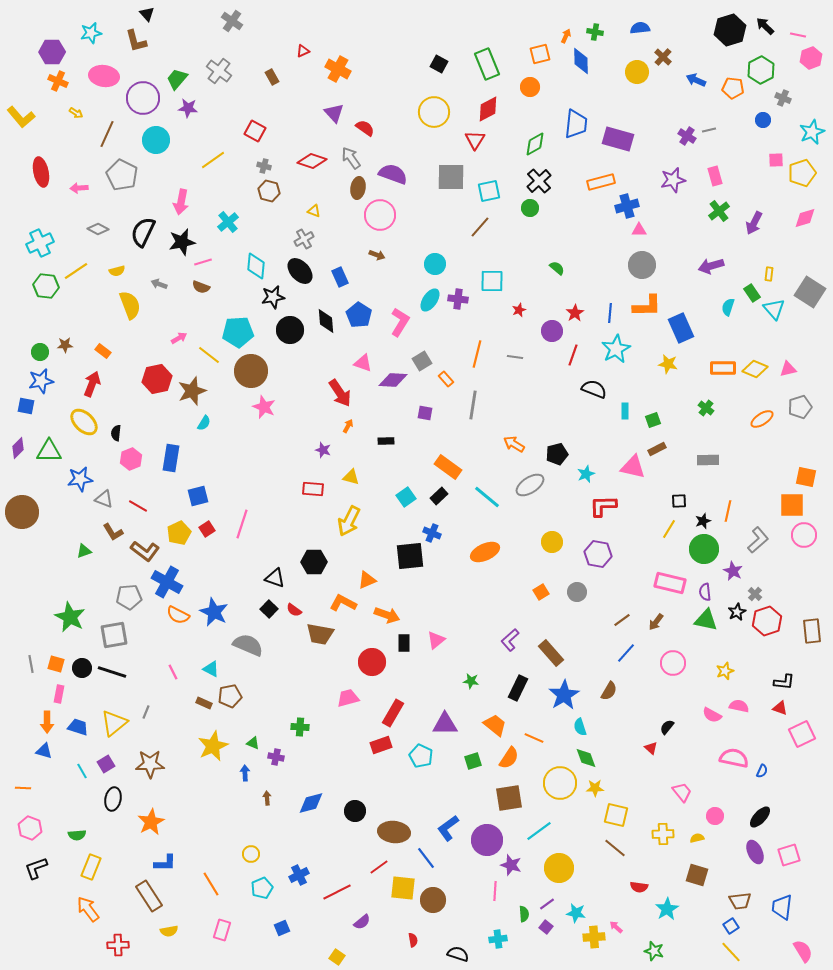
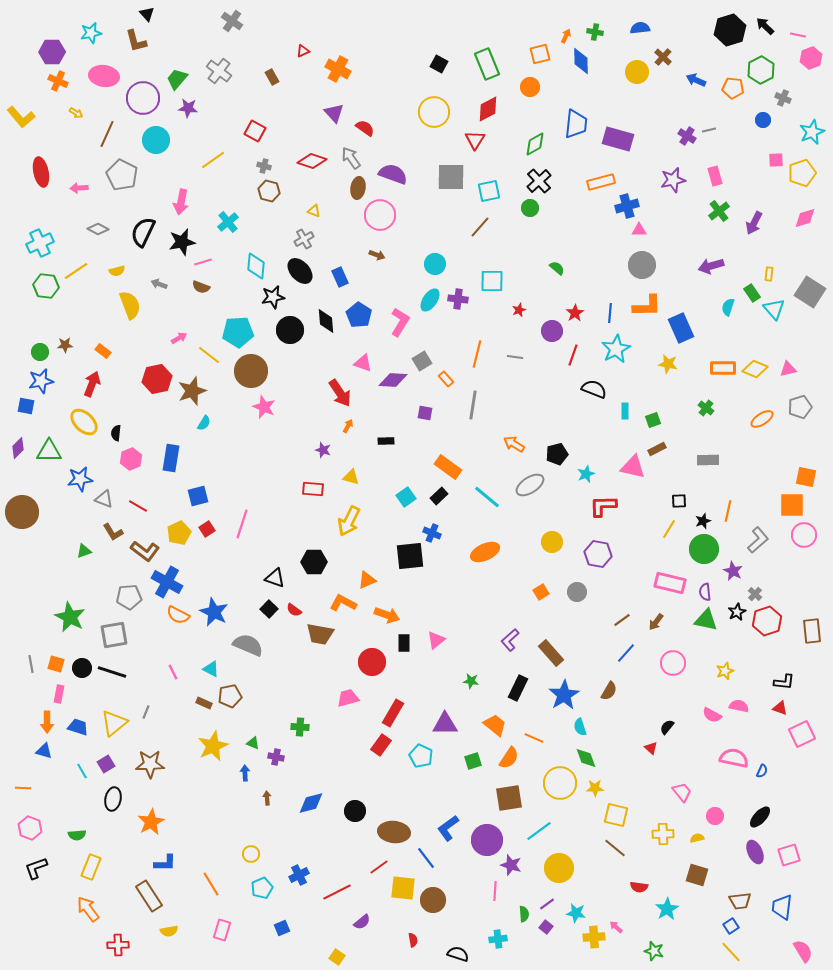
red rectangle at (381, 745): rotated 35 degrees counterclockwise
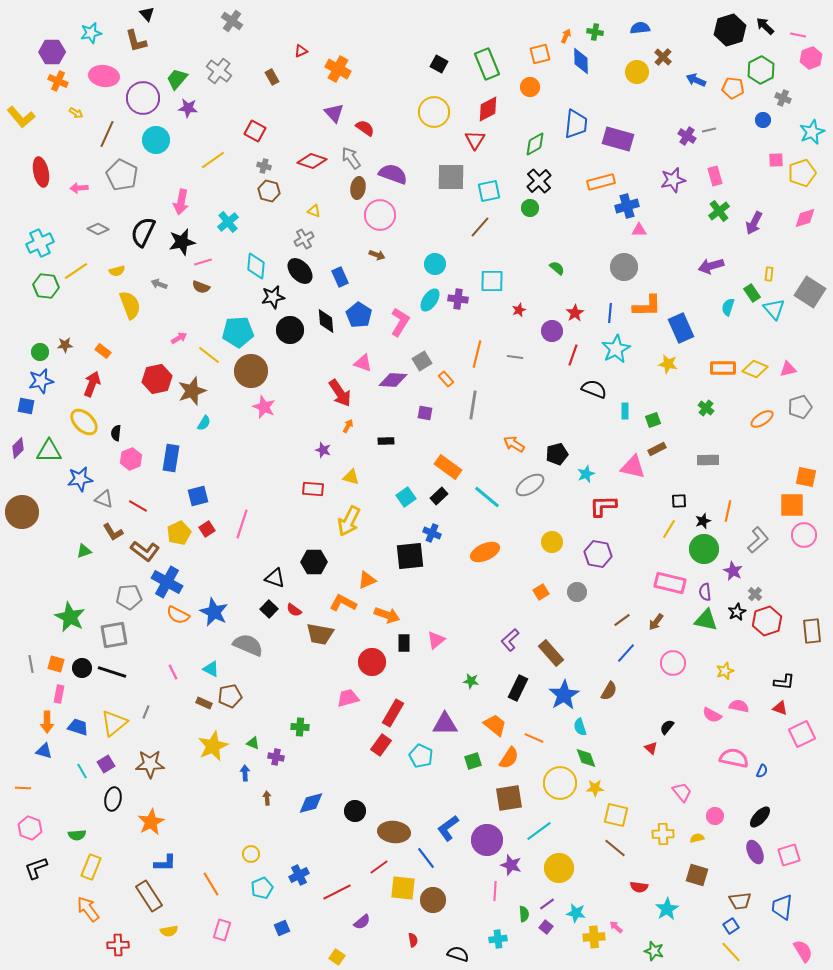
red triangle at (303, 51): moved 2 px left
gray circle at (642, 265): moved 18 px left, 2 px down
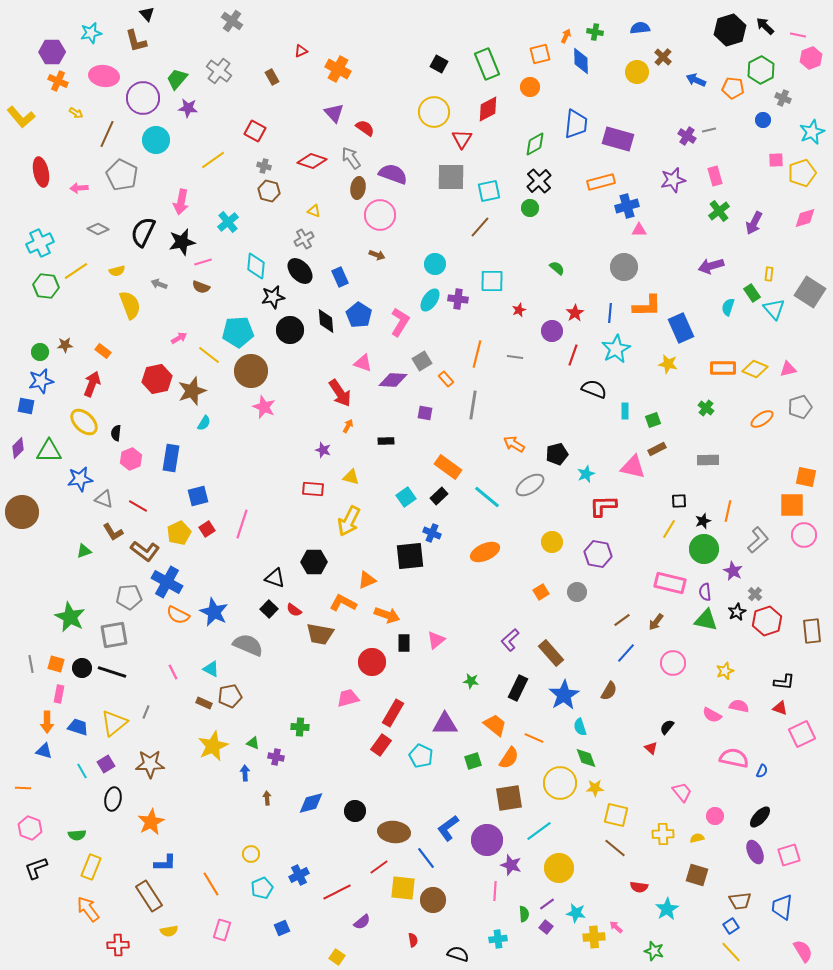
red triangle at (475, 140): moved 13 px left, 1 px up
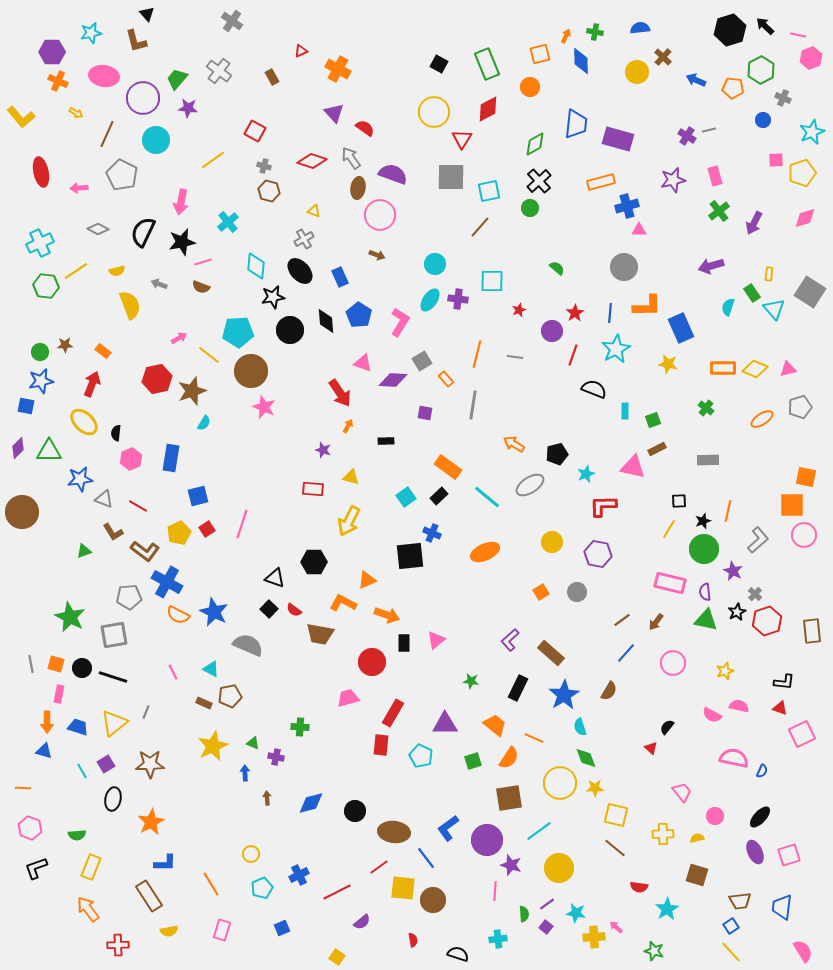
brown rectangle at (551, 653): rotated 8 degrees counterclockwise
black line at (112, 672): moved 1 px right, 5 px down
red rectangle at (381, 745): rotated 30 degrees counterclockwise
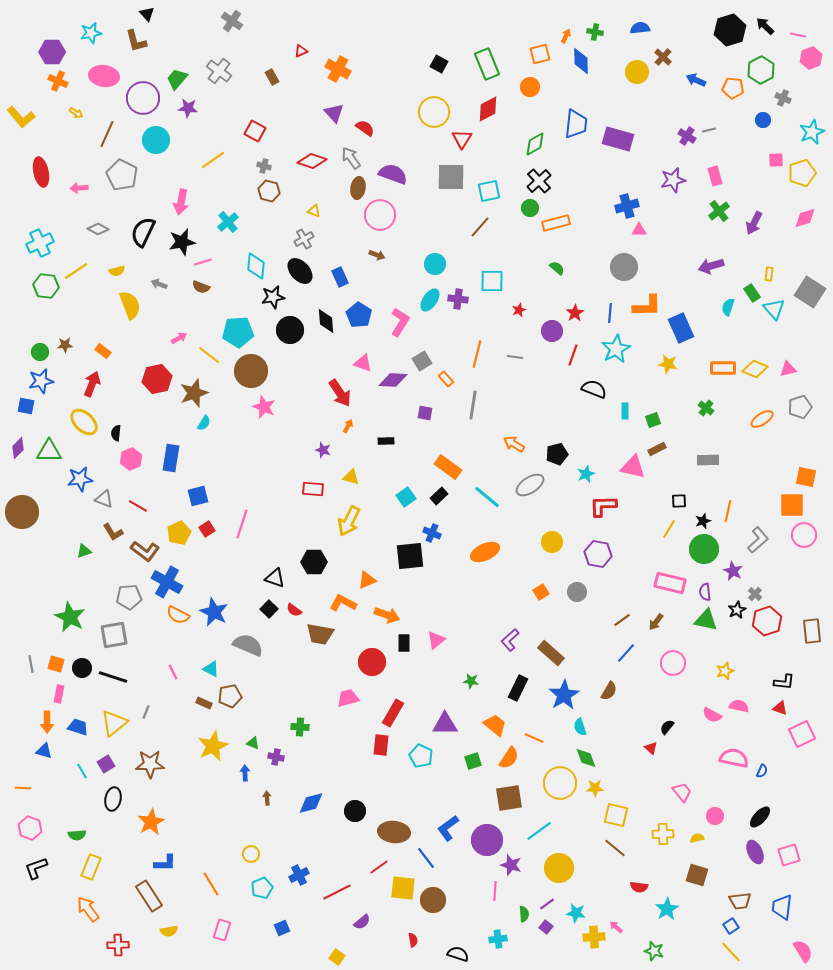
orange rectangle at (601, 182): moved 45 px left, 41 px down
brown star at (192, 391): moved 2 px right, 2 px down
black star at (737, 612): moved 2 px up
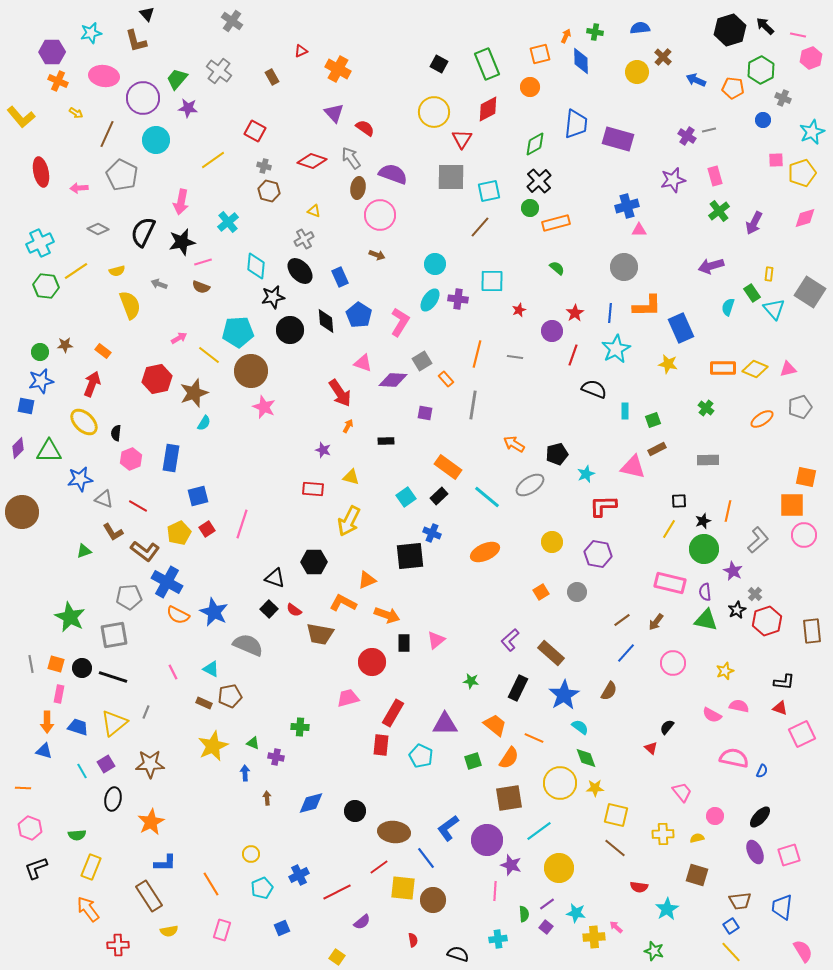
cyan semicircle at (580, 727): rotated 144 degrees clockwise
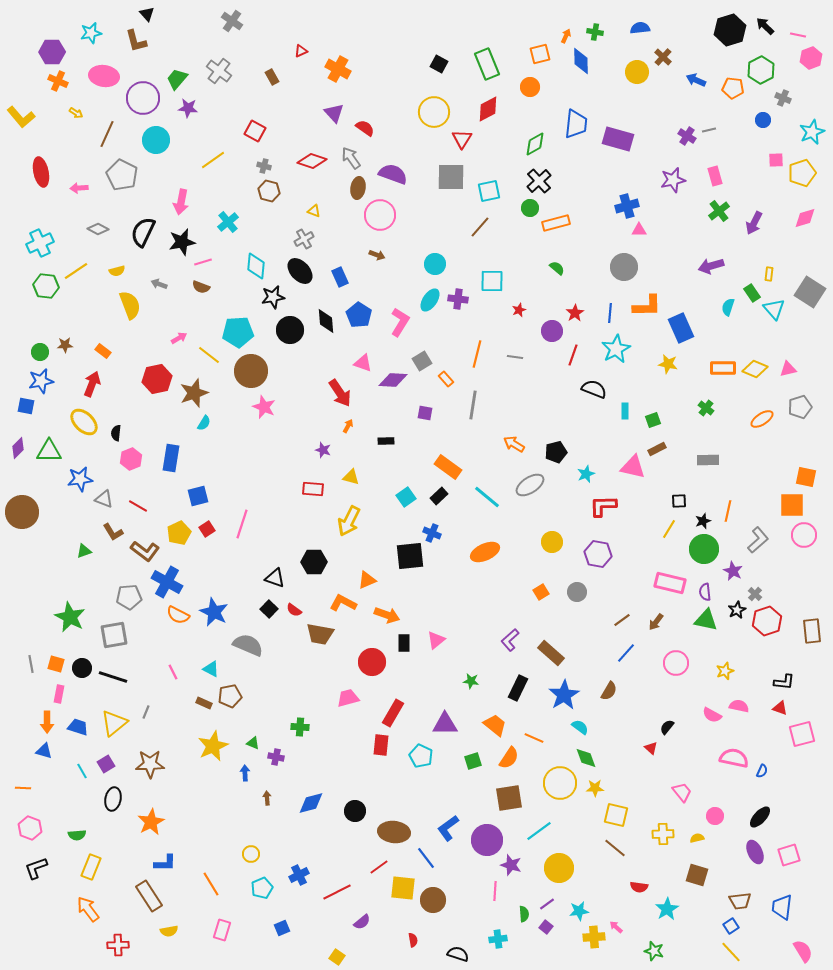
black pentagon at (557, 454): moved 1 px left, 2 px up
pink circle at (673, 663): moved 3 px right
pink square at (802, 734): rotated 12 degrees clockwise
cyan star at (576, 913): moved 3 px right, 2 px up; rotated 18 degrees counterclockwise
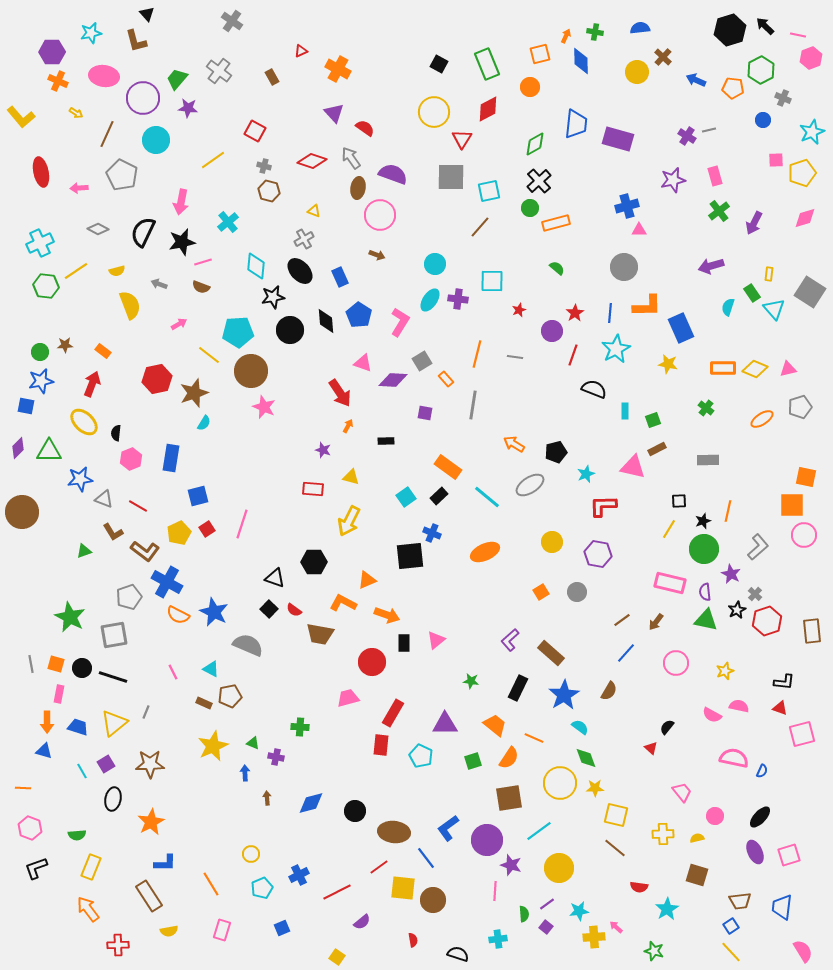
pink arrow at (179, 338): moved 14 px up
gray L-shape at (758, 540): moved 7 px down
purple star at (733, 571): moved 2 px left, 3 px down
gray pentagon at (129, 597): rotated 15 degrees counterclockwise
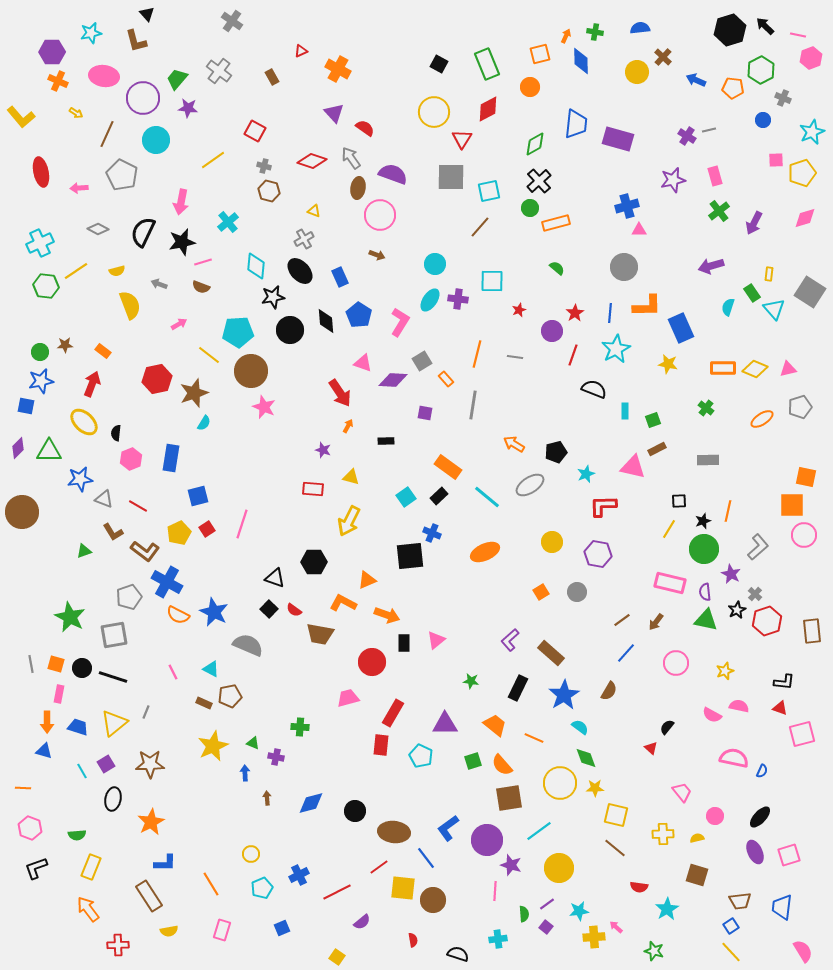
orange semicircle at (509, 758): moved 7 px left, 7 px down; rotated 105 degrees clockwise
